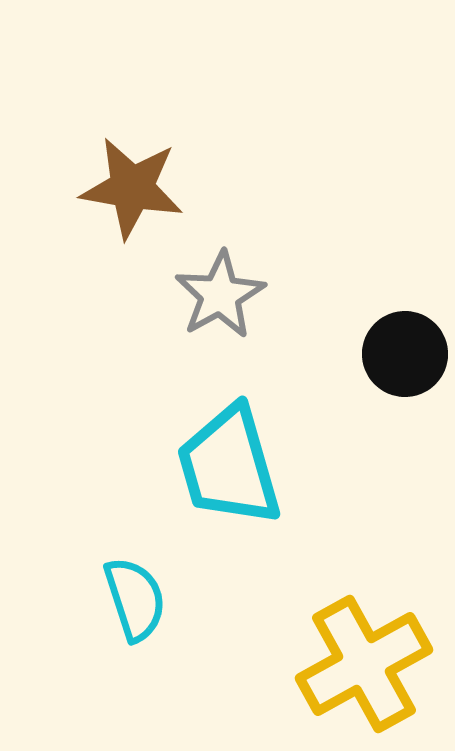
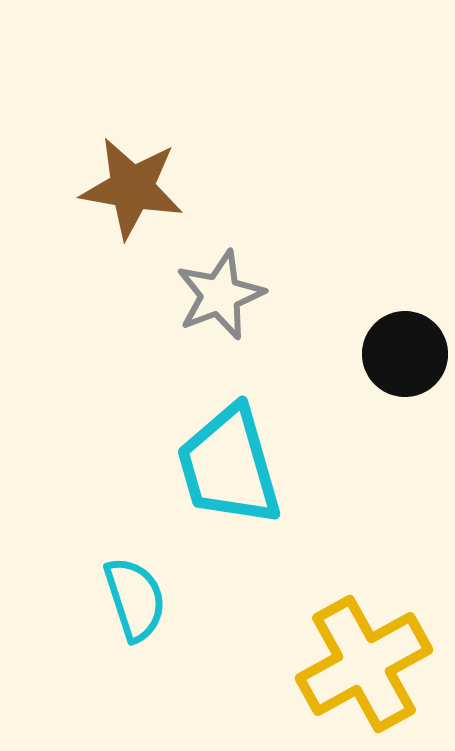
gray star: rotated 8 degrees clockwise
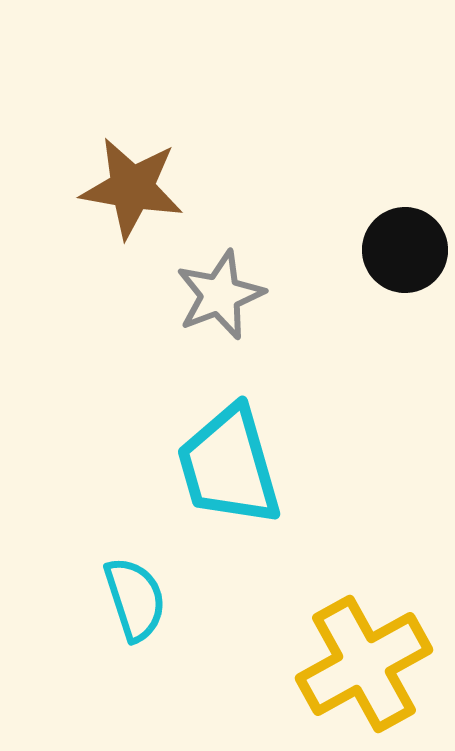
black circle: moved 104 px up
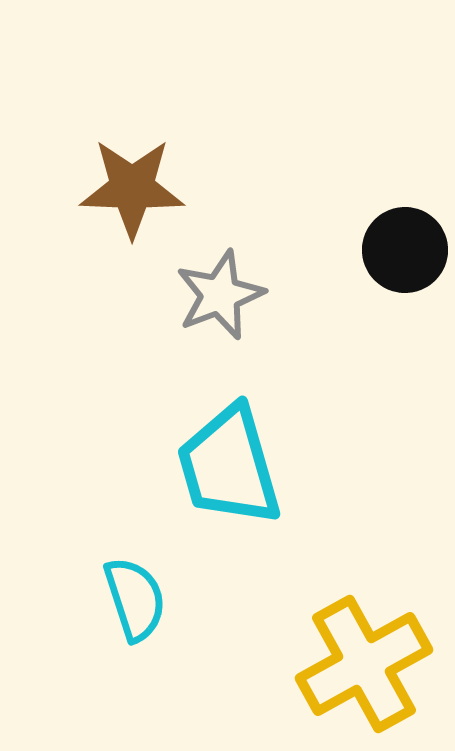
brown star: rotated 8 degrees counterclockwise
